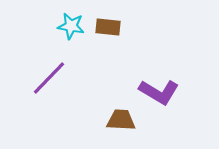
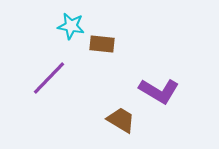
brown rectangle: moved 6 px left, 17 px down
purple L-shape: moved 1 px up
brown trapezoid: rotated 28 degrees clockwise
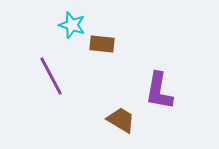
cyan star: moved 1 px right, 1 px up; rotated 8 degrees clockwise
purple line: moved 2 px right, 2 px up; rotated 72 degrees counterclockwise
purple L-shape: rotated 69 degrees clockwise
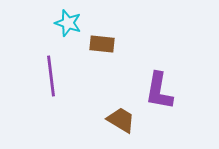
cyan star: moved 4 px left, 2 px up
purple line: rotated 21 degrees clockwise
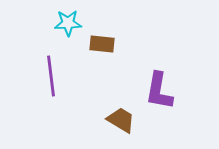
cyan star: rotated 20 degrees counterclockwise
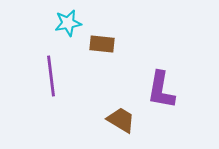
cyan star: rotated 8 degrees counterclockwise
purple L-shape: moved 2 px right, 1 px up
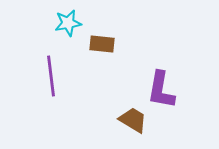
brown trapezoid: moved 12 px right
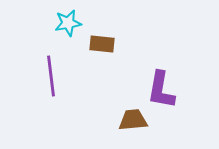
brown trapezoid: rotated 36 degrees counterclockwise
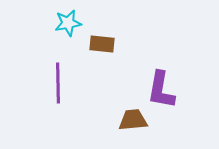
purple line: moved 7 px right, 7 px down; rotated 6 degrees clockwise
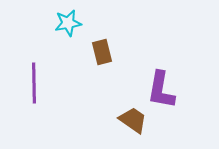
brown rectangle: moved 8 px down; rotated 70 degrees clockwise
purple line: moved 24 px left
brown trapezoid: rotated 40 degrees clockwise
